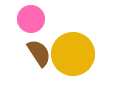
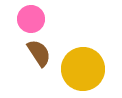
yellow circle: moved 10 px right, 15 px down
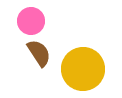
pink circle: moved 2 px down
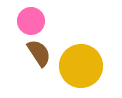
yellow circle: moved 2 px left, 3 px up
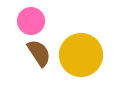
yellow circle: moved 11 px up
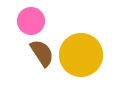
brown semicircle: moved 3 px right
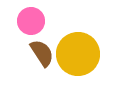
yellow circle: moved 3 px left, 1 px up
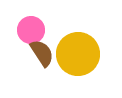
pink circle: moved 9 px down
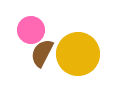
brown semicircle: rotated 120 degrees counterclockwise
